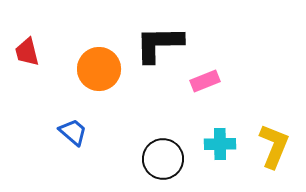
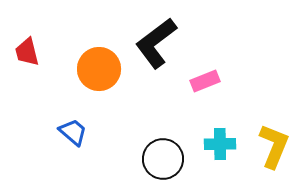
black L-shape: moved 3 px left, 1 px up; rotated 36 degrees counterclockwise
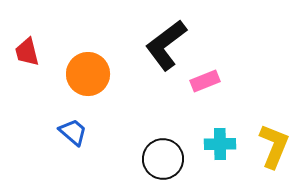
black L-shape: moved 10 px right, 2 px down
orange circle: moved 11 px left, 5 px down
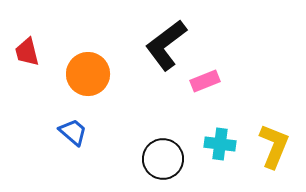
cyan cross: rotated 8 degrees clockwise
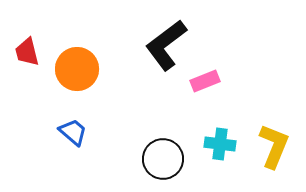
orange circle: moved 11 px left, 5 px up
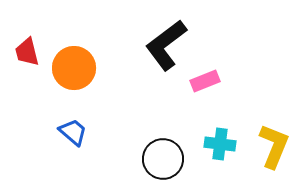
orange circle: moved 3 px left, 1 px up
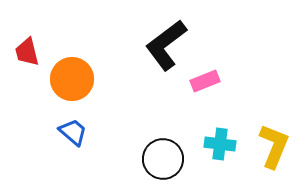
orange circle: moved 2 px left, 11 px down
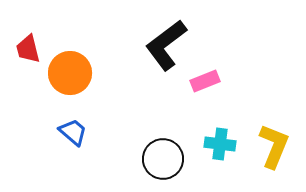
red trapezoid: moved 1 px right, 3 px up
orange circle: moved 2 px left, 6 px up
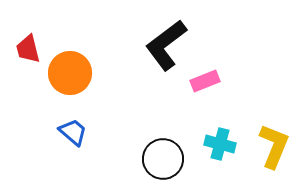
cyan cross: rotated 8 degrees clockwise
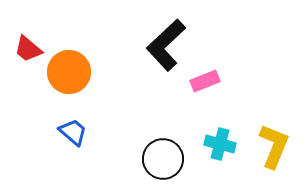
black L-shape: rotated 6 degrees counterclockwise
red trapezoid: rotated 36 degrees counterclockwise
orange circle: moved 1 px left, 1 px up
